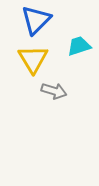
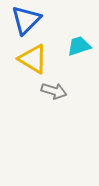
blue triangle: moved 10 px left
yellow triangle: rotated 28 degrees counterclockwise
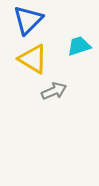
blue triangle: moved 2 px right
gray arrow: rotated 40 degrees counterclockwise
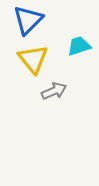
yellow triangle: rotated 20 degrees clockwise
